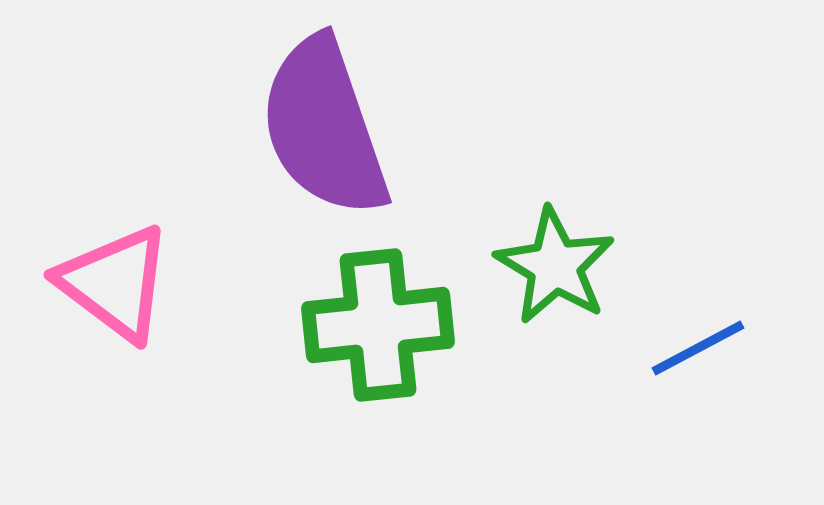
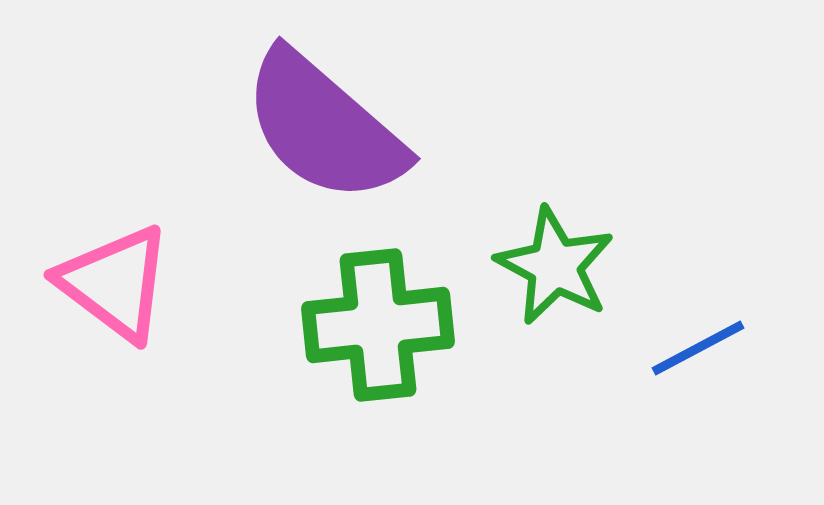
purple semicircle: rotated 30 degrees counterclockwise
green star: rotated 3 degrees counterclockwise
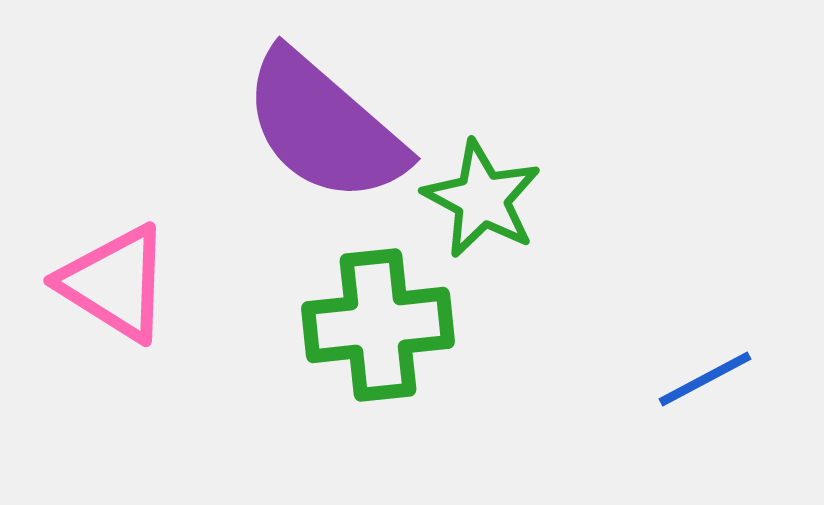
green star: moved 73 px left, 67 px up
pink triangle: rotated 5 degrees counterclockwise
blue line: moved 7 px right, 31 px down
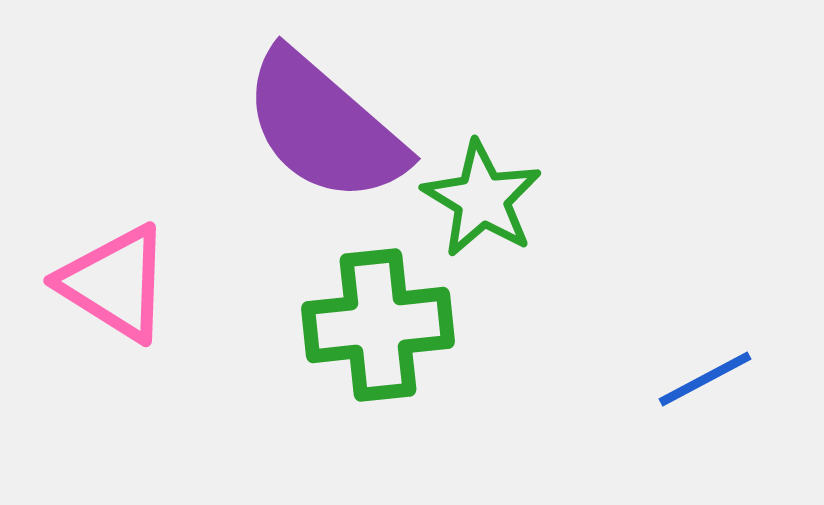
green star: rotated 3 degrees clockwise
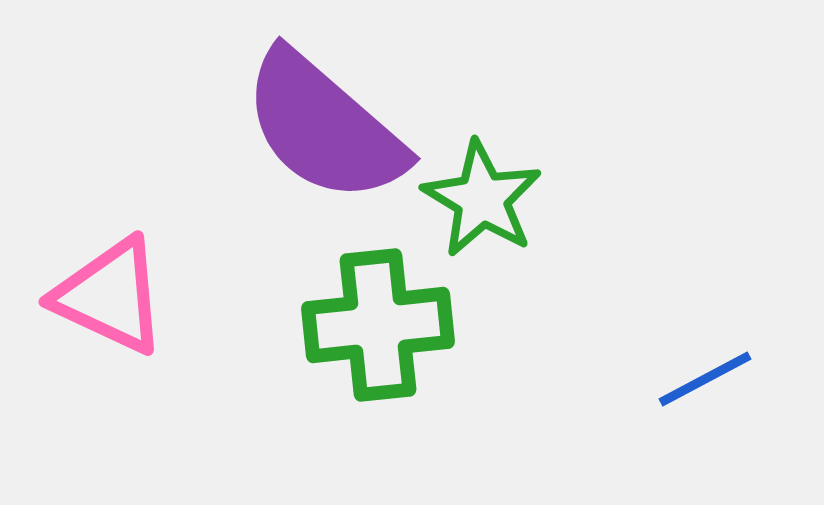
pink triangle: moved 5 px left, 13 px down; rotated 7 degrees counterclockwise
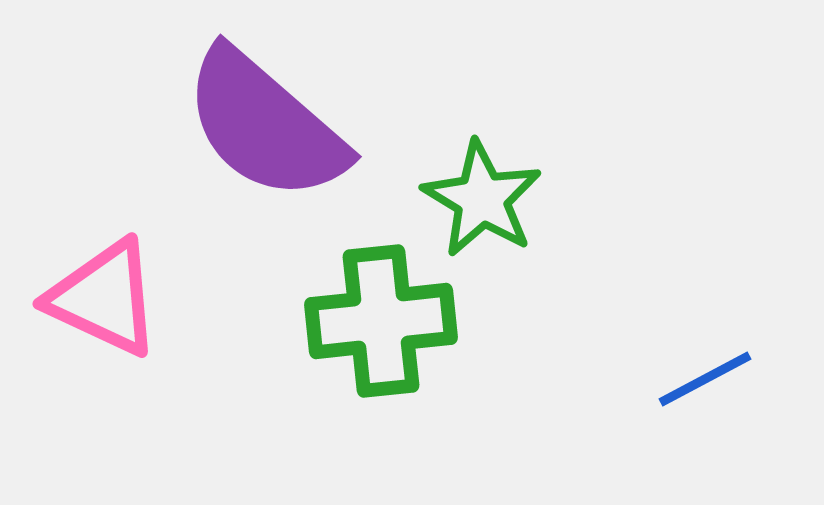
purple semicircle: moved 59 px left, 2 px up
pink triangle: moved 6 px left, 2 px down
green cross: moved 3 px right, 4 px up
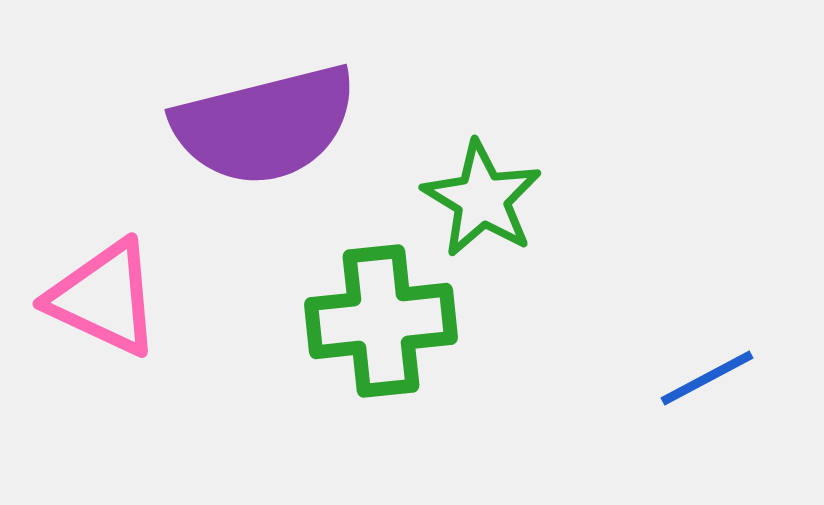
purple semicircle: rotated 55 degrees counterclockwise
blue line: moved 2 px right, 1 px up
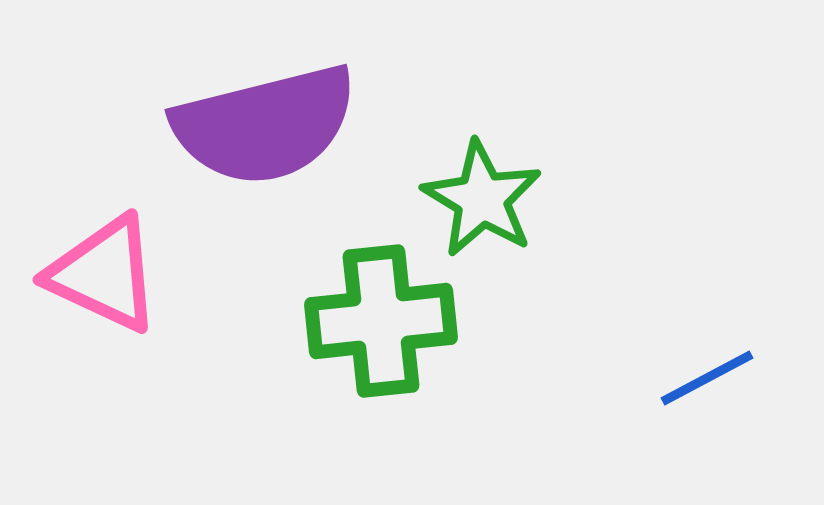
pink triangle: moved 24 px up
